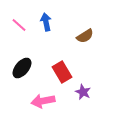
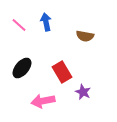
brown semicircle: rotated 42 degrees clockwise
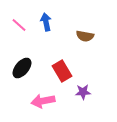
red rectangle: moved 1 px up
purple star: rotated 28 degrees counterclockwise
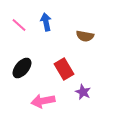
red rectangle: moved 2 px right, 2 px up
purple star: rotated 28 degrees clockwise
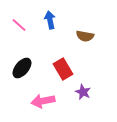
blue arrow: moved 4 px right, 2 px up
red rectangle: moved 1 px left
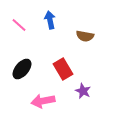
black ellipse: moved 1 px down
purple star: moved 1 px up
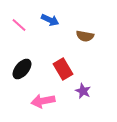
blue arrow: rotated 126 degrees clockwise
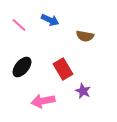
black ellipse: moved 2 px up
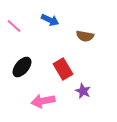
pink line: moved 5 px left, 1 px down
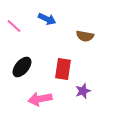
blue arrow: moved 3 px left, 1 px up
red rectangle: rotated 40 degrees clockwise
purple star: rotated 28 degrees clockwise
pink arrow: moved 3 px left, 2 px up
